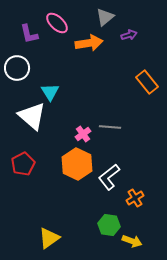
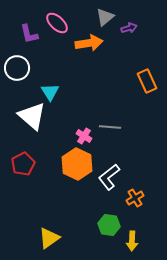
purple arrow: moved 7 px up
orange rectangle: moved 1 px up; rotated 15 degrees clockwise
pink cross: moved 1 px right, 2 px down; rotated 21 degrees counterclockwise
yellow arrow: rotated 72 degrees clockwise
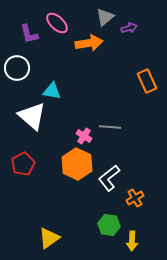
cyan triangle: moved 2 px right, 1 px up; rotated 48 degrees counterclockwise
white L-shape: moved 1 px down
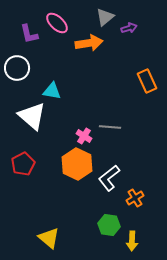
yellow triangle: rotated 45 degrees counterclockwise
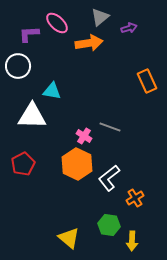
gray triangle: moved 5 px left
purple L-shape: rotated 100 degrees clockwise
white circle: moved 1 px right, 2 px up
white triangle: rotated 40 degrees counterclockwise
gray line: rotated 15 degrees clockwise
yellow triangle: moved 20 px right
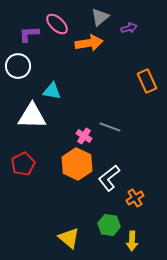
pink ellipse: moved 1 px down
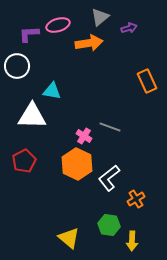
pink ellipse: moved 1 px right, 1 px down; rotated 60 degrees counterclockwise
white circle: moved 1 px left
red pentagon: moved 1 px right, 3 px up
orange cross: moved 1 px right, 1 px down
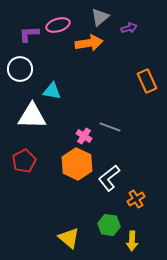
white circle: moved 3 px right, 3 px down
